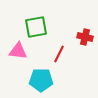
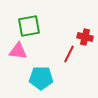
green square: moved 7 px left, 1 px up
red line: moved 10 px right
cyan pentagon: moved 2 px up
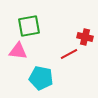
red line: rotated 36 degrees clockwise
cyan pentagon: rotated 10 degrees clockwise
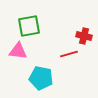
red cross: moved 1 px left, 1 px up
red line: rotated 12 degrees clockwise
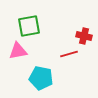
pink triangle: rotated 18 degrees counterclockwise
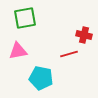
green square: moved 4 px left, 8 px up
red cross: moved 1 px up
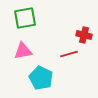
pink triangle: moved 5 px right
cyan pentagon: rotated 15 degrees clockwise
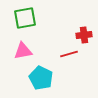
red cross: rotated 21 degrees counterclockwise
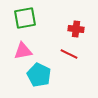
red cross: moved 8 px left, 6 px up; rotated 14 degrees clockwise
red line: rotated 42 degrees clockwise
cyan pentagon: moved 2 px left, 3 px up
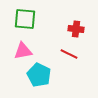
green square: moved 1 px down; rotated 15 degrees clockwise
